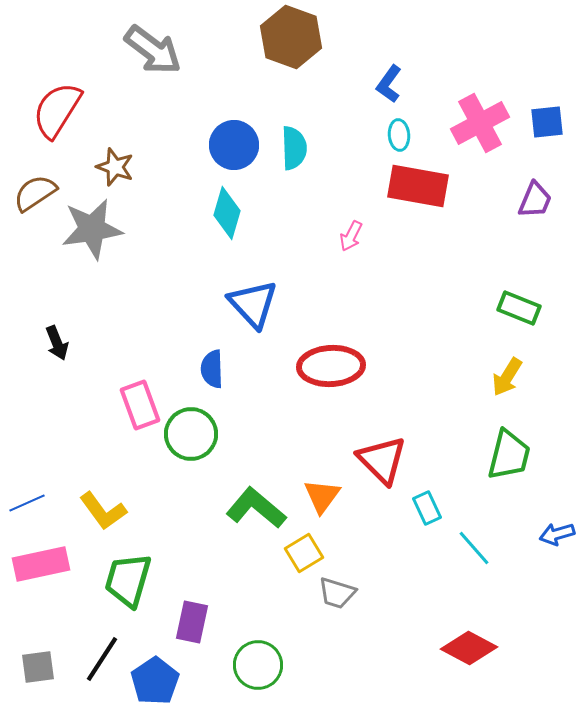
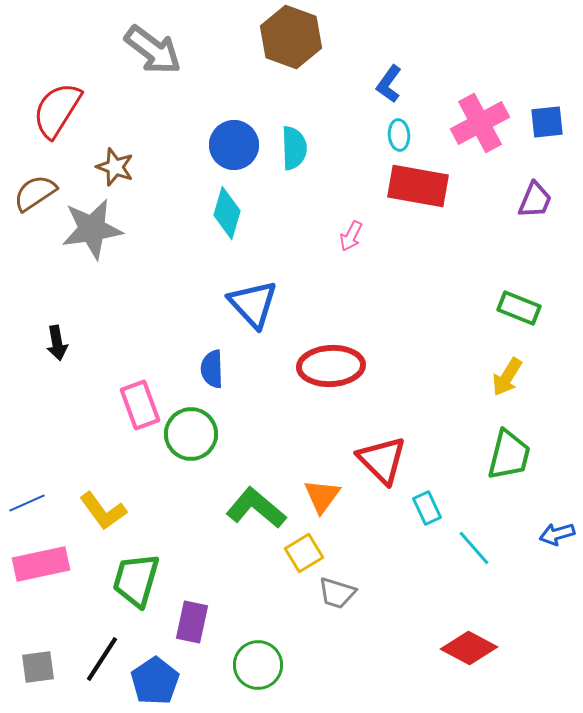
black arrow at (57, 343): rotated 12 degrees clockwise
green trapezoid at (128, 580): moved 8 px right
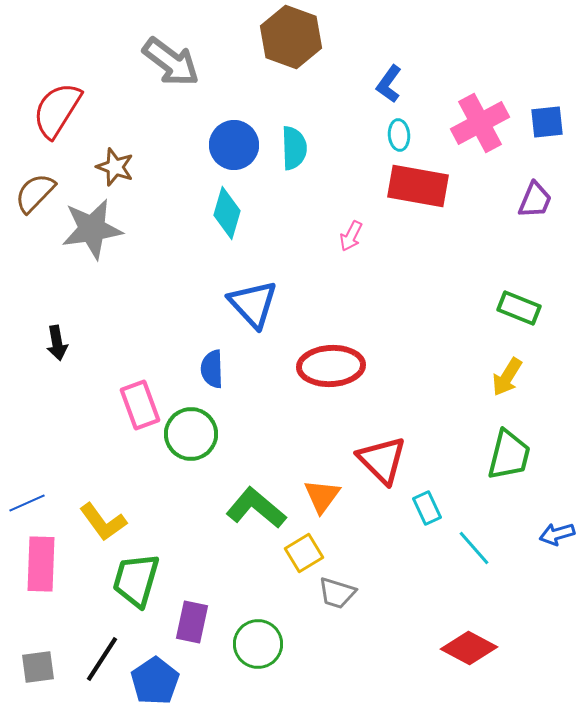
gray arrow at (153, 50): moved 18 px right, 12 px down
brown semicircle at (35, 193): rotated 12 degrees counterclockwise
yellow L-shape at (103, 511): moved 11 px down
pink rectangle at (41, 564): rotated 76 degrees counterclockwise
green circle at (258, 665): moved 21 px up
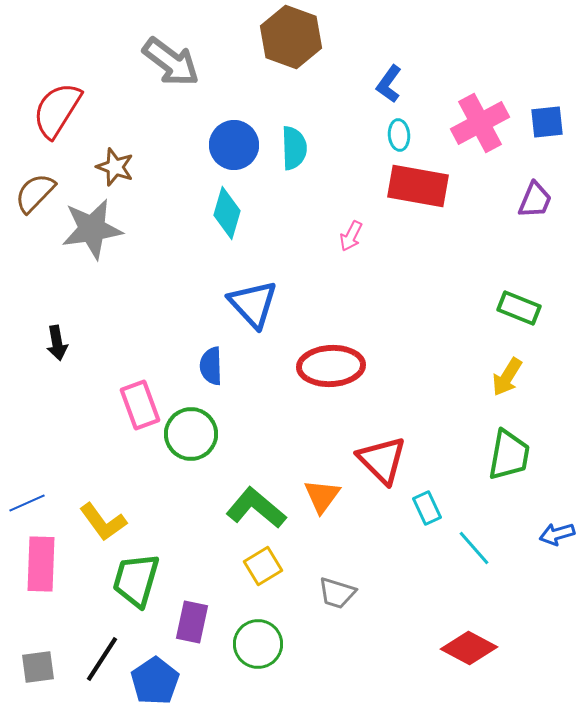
blue semicircle at (212, 369): moved 1 px left, 3 px up
green trapezoid at (509, 455): rotated 4 degrees counterclockwise
yellow square at (304, 553): moved 41 px left, 13 px down
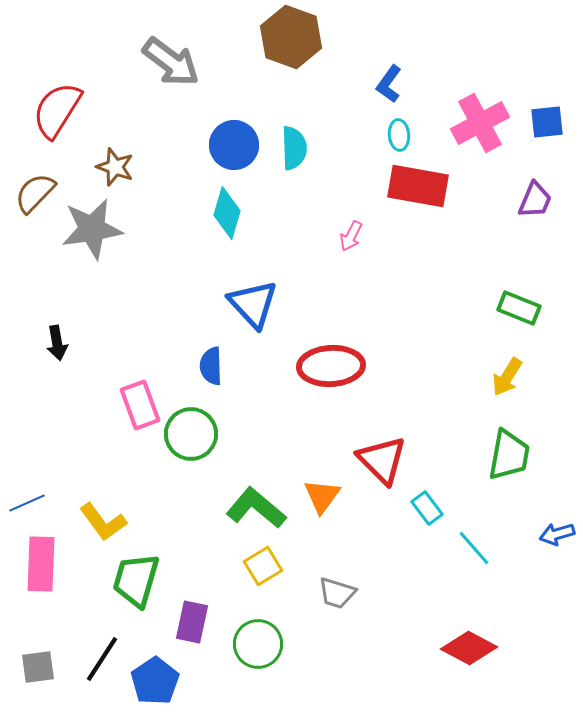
cyan rectangle at (427, 508): rotated 12 degrees counterclockwise
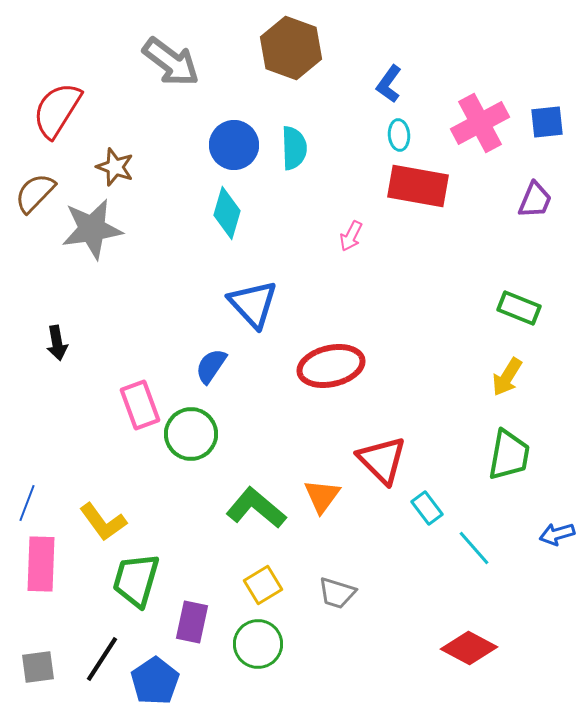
brown hexagon at (291, 37): moved 11 px down
blue semicircle at (211, 366): rotated 36 degrees clockwise
red ellipse at (331, 366): rotated 10 degrees counterclockwise
blue line at (27, 503): rotated 45 degrees counterclockwise
yellow square at (263, 566): moved 19 px down
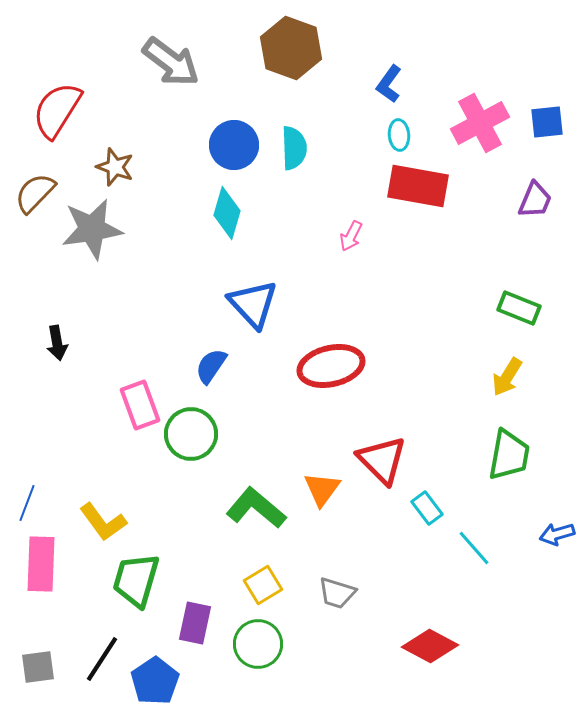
orange triangle at (322, 496): moved 7 px up
purple rectangle at (192, 622): moved 3 px right, 1 px down
red diamond at (469, 648): moved 39 px left, 2 px up
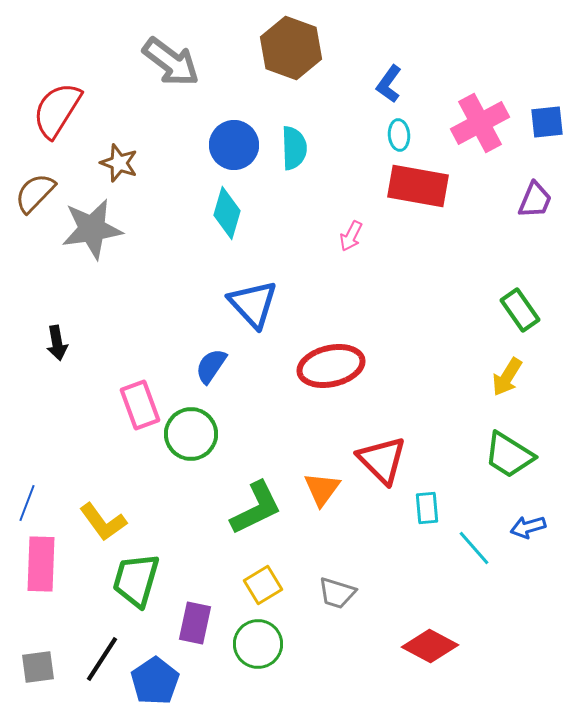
brown star at (115, 167): moved 4 px right, 4 px up
green rectangle at (519, 308): moved 1 px right, 2 px down; rotated 33 degrees clockwise
green trapezoid at (509, 455): rotated 112 degrees clockwise
green L-shape at (256, 508): rotated 114 degrees clockwise
cyan rectangle at (427, 508): rotated 32 degrees clockwise
blue arrow at (557, 534): moved 29 px left, 7 px up
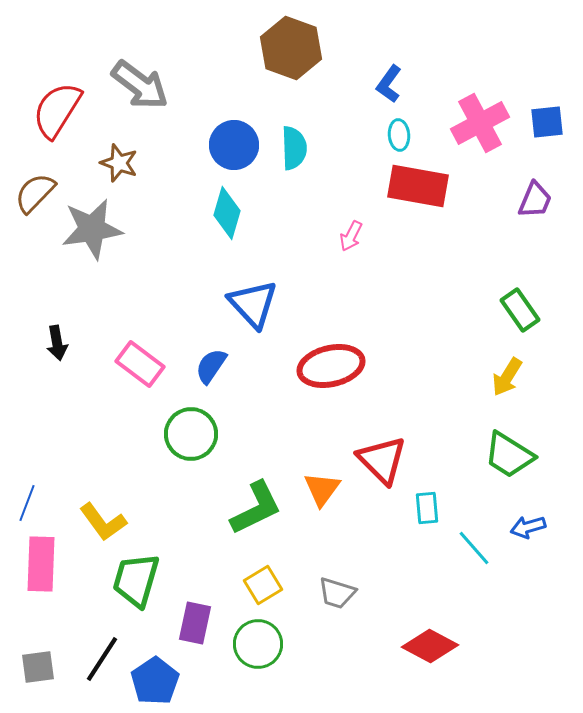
gray arrow at (171, 62): moved 31 px left, 23 px down
pink rectangle at (140, 405): moved 41 px up; rotated 33 degrees counterclockwise
